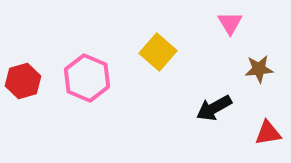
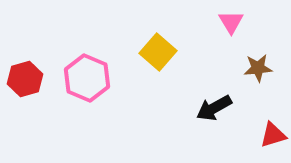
pink triangle: moved 1 px right, 1 px up
brown star: moved 1 px left, 1 px up
red hexagon: moved 2 px right, 2 px up
red triangle: moved 5 px right, 2 px down; rotated 8 degrees counterclockwise
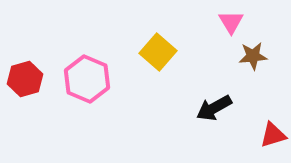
brown star: moved 5 px left, 12 px up
pink hexagon: moved 1 px down
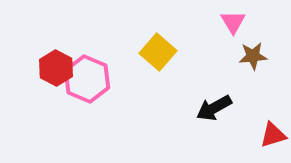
pink triangle: moved 2 px right
red hexagon: moved 31 px right, 11 px up; rotated 16 degrees counterclockwise
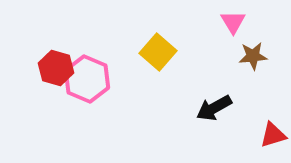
red hexagon: rotated 12 degrees counterclockwise
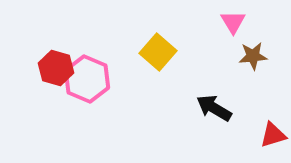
black arrow: rotated 60 degrees clockwise
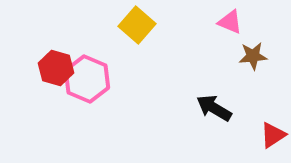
pink triangle: moved 3 px left; rotated 36 degrees counterclockwise
yellow square: moved 21 px left, 27 px up
red triangle: rotated 16 degrees counterclockwise
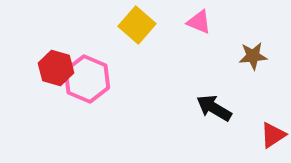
pink triangle: moved 31 px left
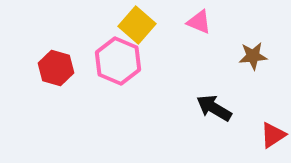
pink hexagon: moved 31 px right, 18 px up
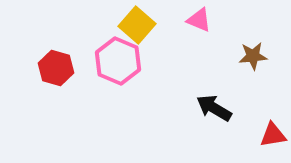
pink triangle: moved 2 px up
red triangle: rotated 24 degrees clockwise
